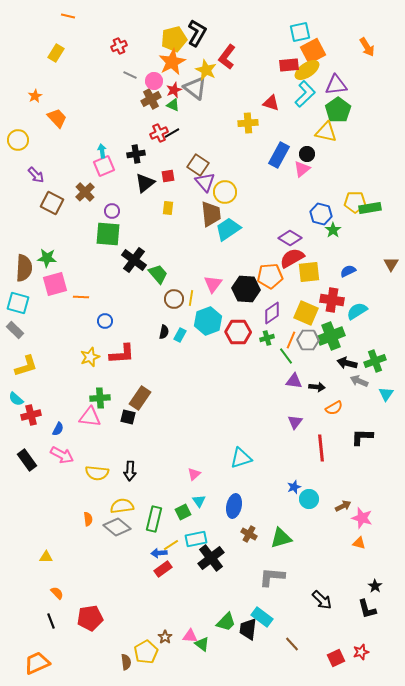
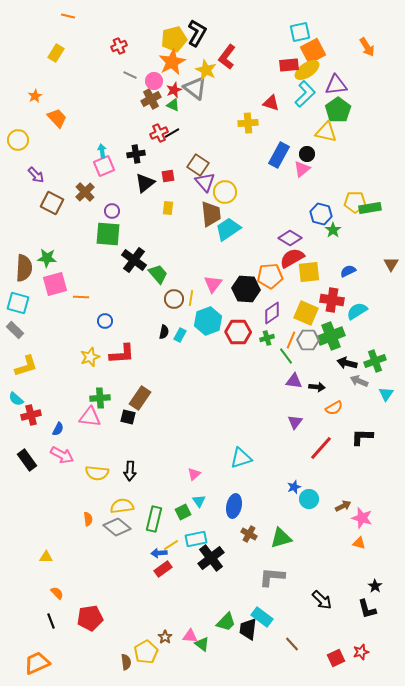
red line at (321, 448): rotated 48 degrees clockwise
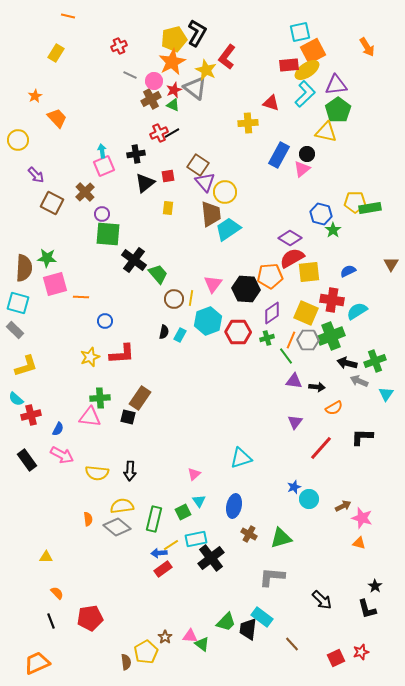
purple circle at (112, 211): moved 10 px left, 3 px down
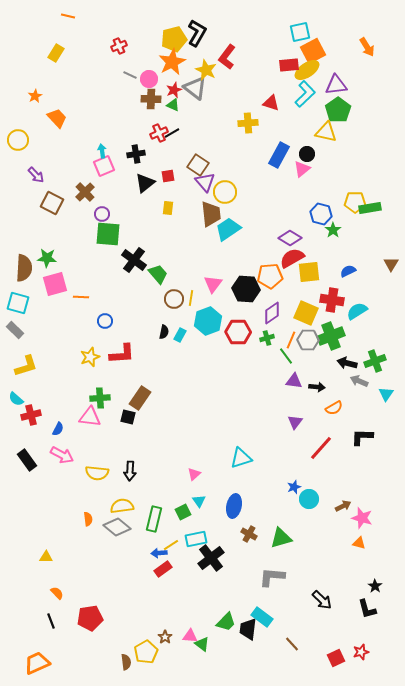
pink circle at (154, 81): moved 5 px left, 2 px up
brown cross at (151, 99): rotated 30 degrees clockwise
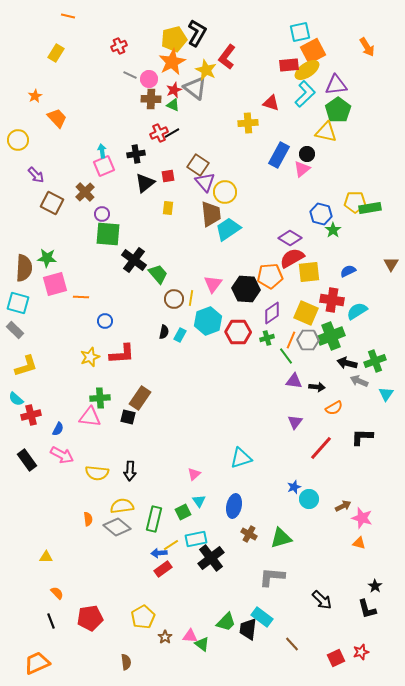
yellow pentagon at (146, 652): moved 3 px left, 35 px up
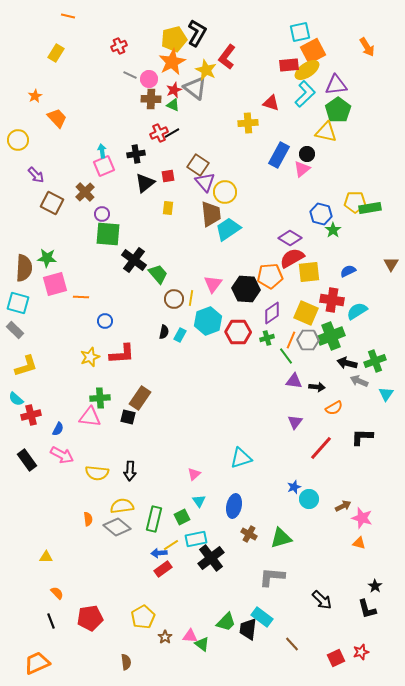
green square at (183, 512): moved 1 px left, 5 px down
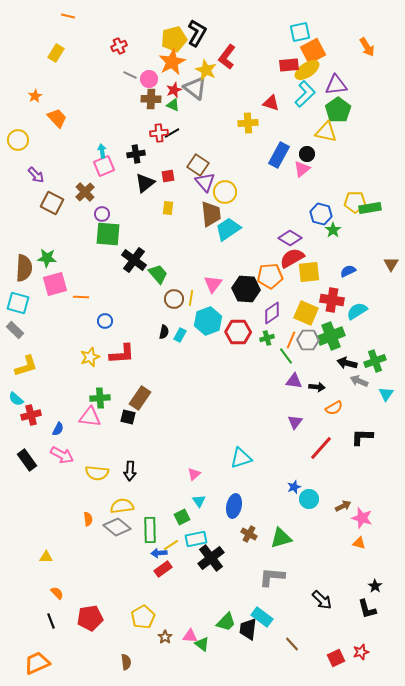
red cross at (159, 133): rotated 18 degrees clockwise
green rectangle at (154, 519): moved 4 px left, 11 px down; rotated 15 degrees counterclockwise
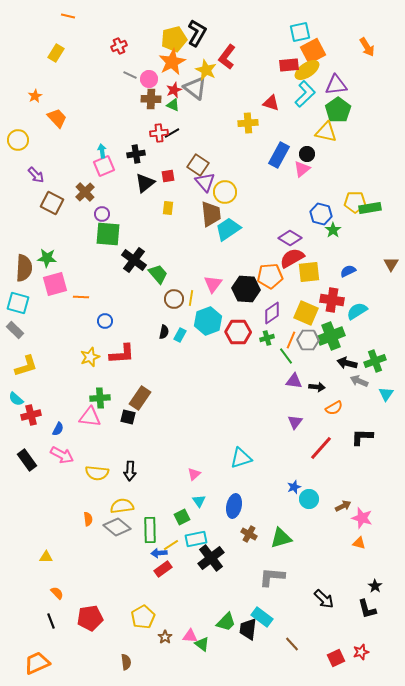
black arrow at (322, 600): moved 2 px right, 1 px up
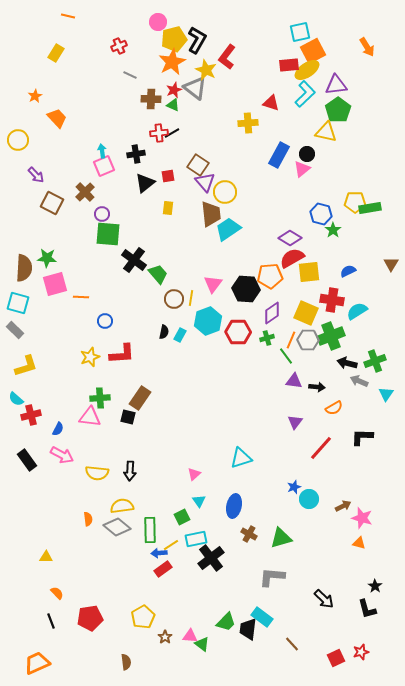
black L-shape at (197, 33): moved 7 px down
pink circle at (149, 79): moved 9 px right, 57 px up
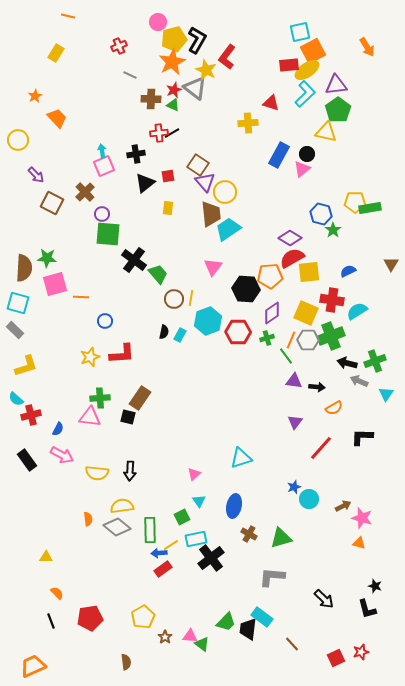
pink triangle at (213, 284): moved 17 px up
black star at (375, 586): rotated 16 degrees counterclockwise
orange trapezoid at (37, 663): moved 4 px left, 3 px down
